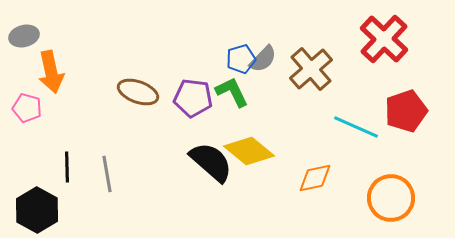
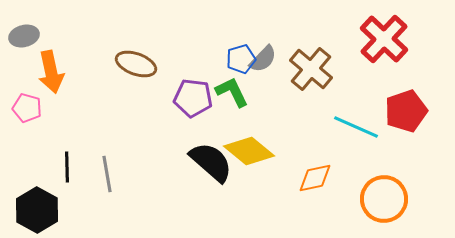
brown cross: rotated 9 degrees counterclockwise
brown ellipse: moved 2 px left, 28 px up
orange circle: moved 7 px left, 1 px down
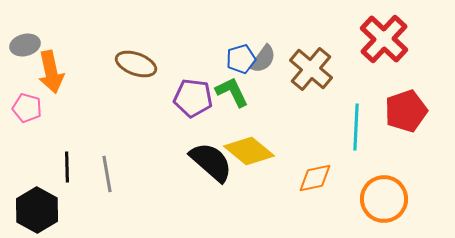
gray ellipse: moved 1 px right, 9 px down
gray semicircle: rotated 8 degrees counterclockwise
cyan line: rotated 69 degrees clockwise
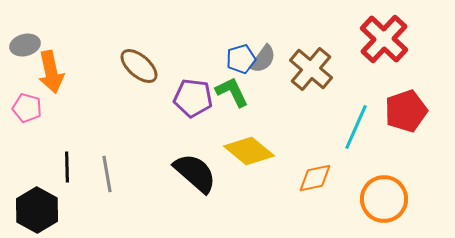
brown ellipse: moved 3 px right, 2 px down; rotated 21 degrees clockwise
cyan line: rotated 21 degrees clockwise
black semicircle: moved 16 px left, 11 px down
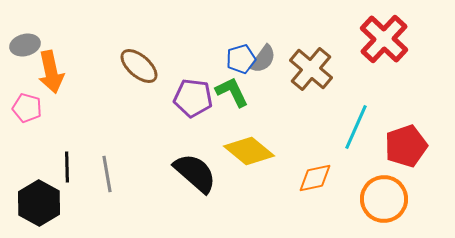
red pentagon: moved 35 px down
black hexagon: moved 2 px right, 7 px up
